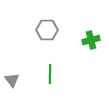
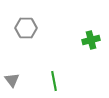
gray hexagon: moved 21 px left, 2 px up
green line: moved 4 px right, 7 px down; rotated 12 degrees counterclockwise
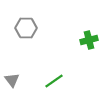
green cross: moved 2 px left
green line: rotated 66 degrees clockwise
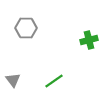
gray triangle: moved 1 px right
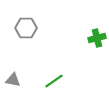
green cross: moved 8 px right, 2 px up
gray triangle: rotated 42 degrees counterclockwise
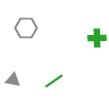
green cross: rotated 12 degrees clockwise
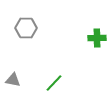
green line: moved 2 px down; rotated 12 degrees counterclockwise
